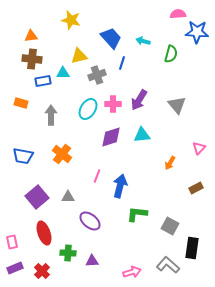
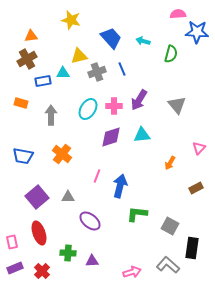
brown cross at (32, 59): moved 5 px left; rotated 36 degrees counterclockwise
blue line at (122, 63): moved 6 px down; rotated 40 degrees counterclockwise
gray cross at (97, 75): moved 3 px up
pink cross at (113, 104): moved 1 px right, 2 px down
red ellipse at (44, 233): moved 5 px left
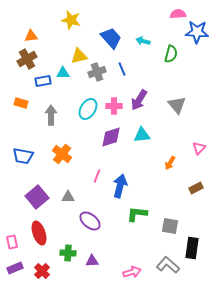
gray square at (170, 226): rotated 18 degrees counterclockwise
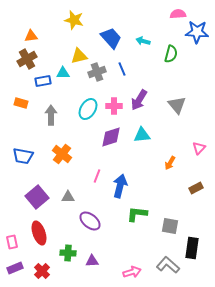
yellow star at (71, 20): moved 3 px right
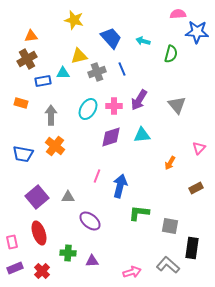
orange cross at (62, 154): moved 7 px left, 8 px up
blue trapezoid at (23, 156): moved 2 px up
green L-shape at (137, 214): moved 2 px right, 1 px up
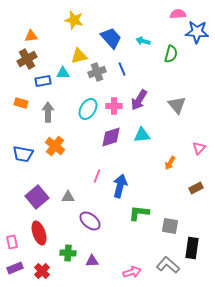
gray arrow at (51, 115): moved 3 px left, 3 px up
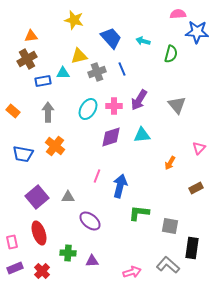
orange rectangle at (21, 103): moved 8 px left, 8 px down; rotated 24 degrees clockwise
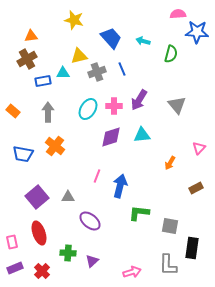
purple triangle at (92, 261): rotated 40 degrees counterclockwise
gray L-shape at (168, 265): rotated 130 degrees counterclockwise
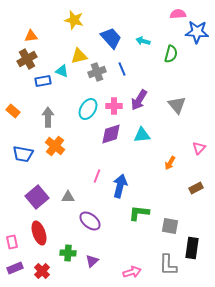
cyan triangle at (63, 73): moved 1 px left, 2 px up; rotated 24 degrees clockwise
gray arrow at (48, 112): moved 5 px down
purple diamond at (111, 137): moved 3 px up
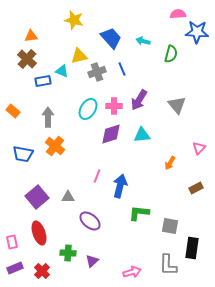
brown cross at (27, 59): rotated 18 degrees counterclockwise
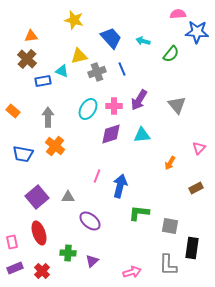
green semicircle at (171, 54): rotated 24 degrees clockwise
